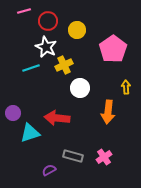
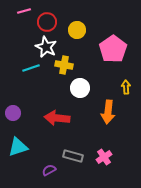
red circle: moved 1 px left, 1 px down
yellow cross: rotated 36 degrees clockwise
cyan triangle: moved 12 px left, 14 px down
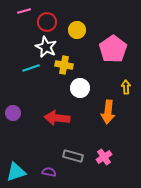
cyan triangle: moved 2 px left, 25 px down
purple semicircle: moved 2 px down; rotated 40 degrees clockwise
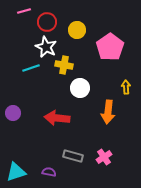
pink pentagon: moved 3 px left, 2 px up
